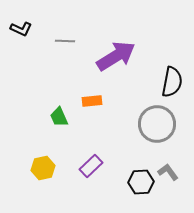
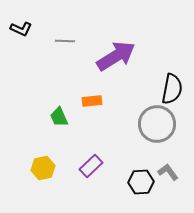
black semicircle: moved 7 px down
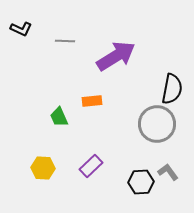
yellow hexagon: rotated 15 degrees clockwise
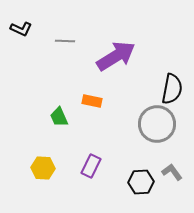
orange rectangle: rotated 18 degrees clockwise
purple rectangle: rotated 20 degrees counterclockwise
gray L-shape: moved 4 px right
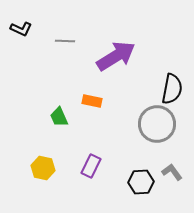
yellow hexagon: rotated 10 degrees clockwise
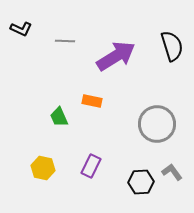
black semicircle: moved 43 px up; rotated 28 degrees counterclockwise
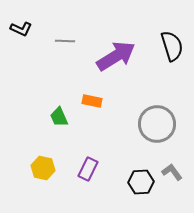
purple rectangle: moved 3 px left, 3 px down
